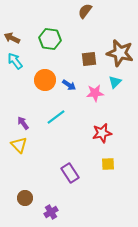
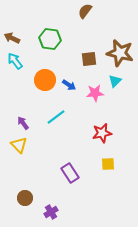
cyan triangle: moved 1 px up
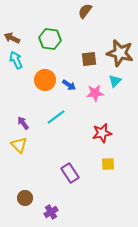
cyan arrow: moved 1 px right, 1 px up; rotated 12 degrees clockwise
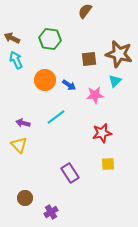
brown star: moved 1 px left, 1 px down
pink star: moved 2 px down
purple arrow: rotated 40 degrees counterclockwise
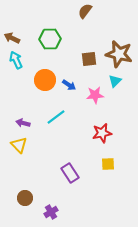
green hexagon: rotated 10 degrees counterclockwise
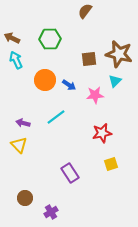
yellow square: moved 3 px right; rotated 16 degrees counterclockwise
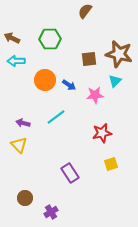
cyan arrow: moved 1 px down; rotated 66 degrees counterclockwise
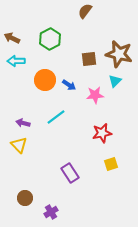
green hexagon: rotated 25 degrees counterclockwise
